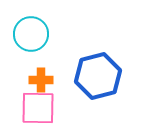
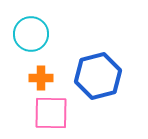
orange cross: moved 2 px up
pink square: moved 13 px right, 5 px down
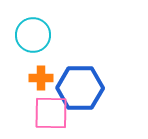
cyan circle: moved 2 px right, 1 px down
blue hexagon: moved 18 px left, 12 px down; rotated 15 degrees clockwise
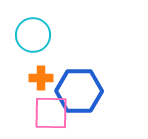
blue hexagon: moved 1 px left, 3 px down
